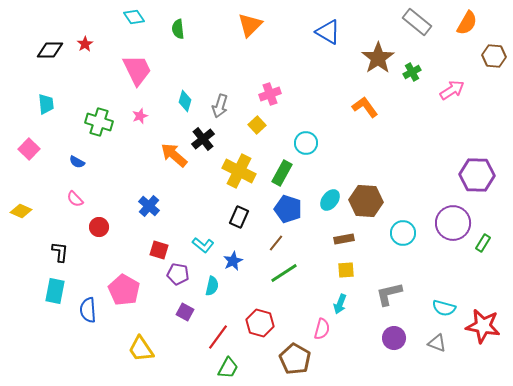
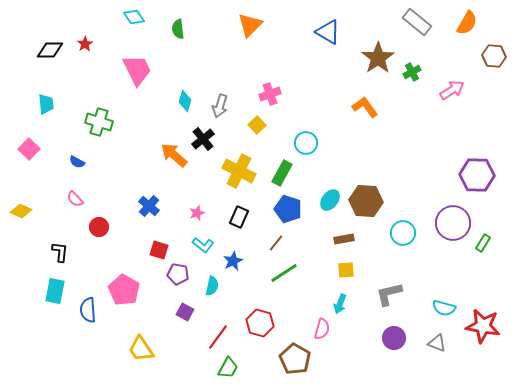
pink star at (140, 116): moved 57 px right, 97 px down
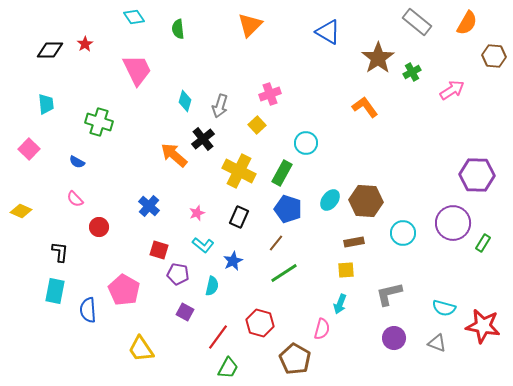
brown rectangle at (344, 239): moved 10 px right, 3 px down
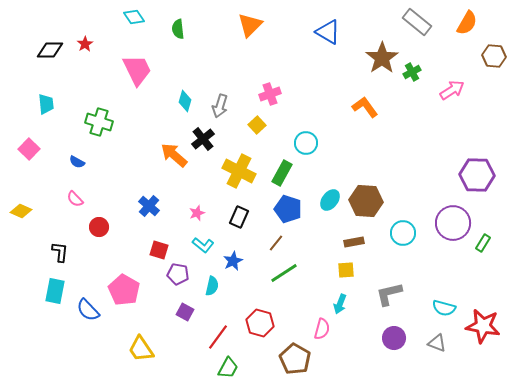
brown star at (378, 58): moved 4 px right
blue semicircle at (88, 310): rotated 40 degrees counterclockwise
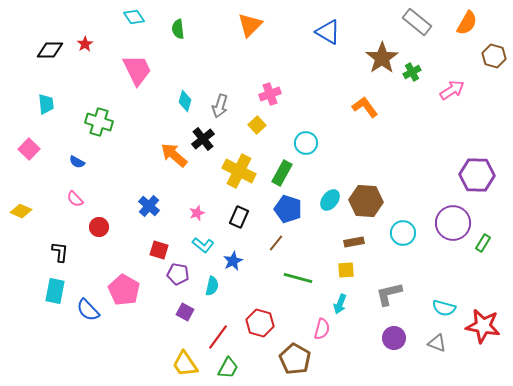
brown hexagon at (494, 56): rotated 10 degrees clockwise
green line at (284, 273): moved 14 px right, 5 px down; rotated 48 degrees clockwise
yellow trapezoid at (141, 349): moved 44 px right, 15 px down
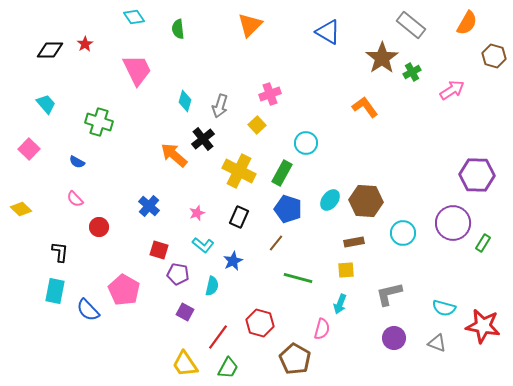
gray rectangle at (417, 22): moved 6 px left, 3 px down
cyan trapezoid at (46, 104): rotated 35 degrees counterclockwise
yellow diamond at (21, 211): moved 2 px up; rotated 20 degrees clockwise
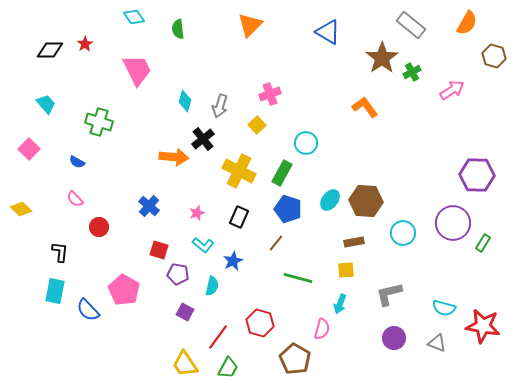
orange arrow at (174, 155): moved 2 px down; rotated 144 degrees clockwise
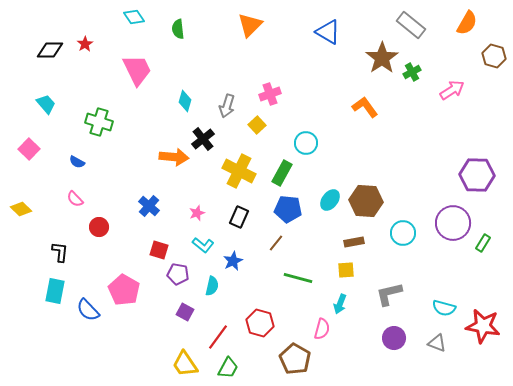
gray arrow at (220, 106): moved 7 px right
blue pentagon at (288, 209): rotated 12 degrees counterclockwise
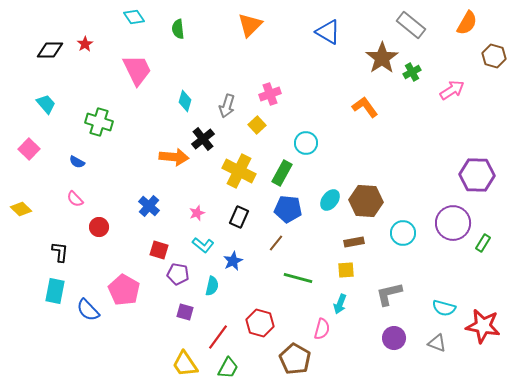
purple square at (185, 312): rotated 12 degrees counterclockwise
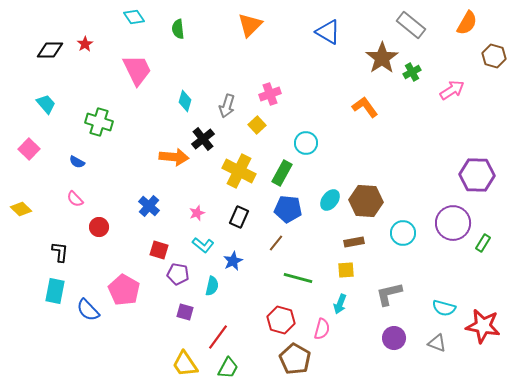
red hexagon at (260, 323): moved 21 px right, 3 px up
